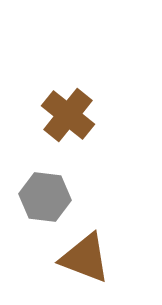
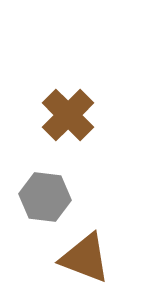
brown cross: rotated 6 degrees clockwise
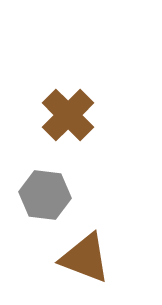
gray hexagon: moved 2 px up
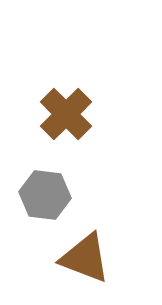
brown cross: moved 2 px left, 1 px up
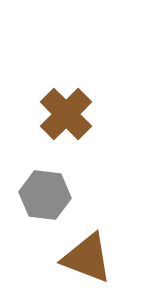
brown triangle: moved 2 px right
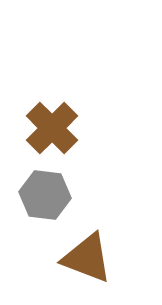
brown cross: moved 14 px left, 14 px down
